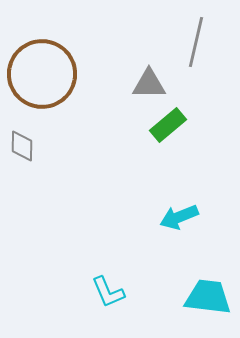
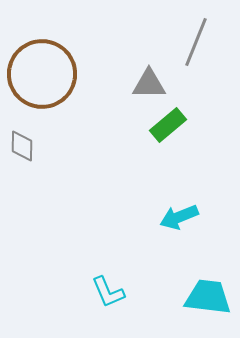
gray line: rotated 9 degrees clockwise
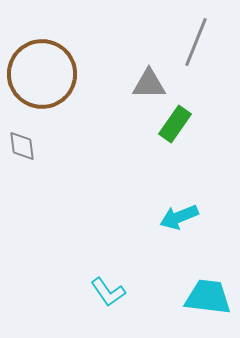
green rectangle: moved 7 px right, 1 px up; rotated 15 degrees counterclockwise
gray diamond: rotated 8 degrees counterclockwise
cyan L-shape: rotated 12 degrees counterclockwise
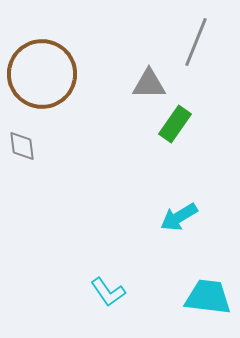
cyan arrow: rotated 9 degrees counterclockwise
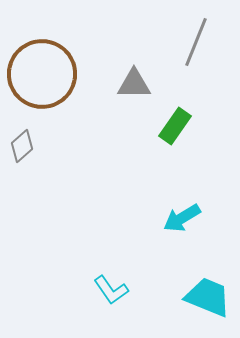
gray triangle: moved 15 px left
green rectangle: moved 2 px down
gray diamond: rotated 56 degrees clockwise
cyan arrow: moved 3 px right, 1 px down
cyan L-shape: moved 3 px right, 2 px up
cyan trapezoid: rotated 15 degrees clockwise
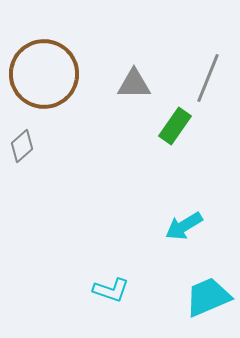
gray line: moved 12 px right, 36 px down
brown circle: moved 2 px right
cyan arrow: moved 2 px right, 8 px down
cyan L-shape: rotated 36 degrees counterclockwise
cyan trapezoid: rotated 45 degrees counterclockwise
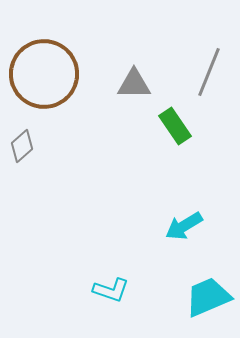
gray line: moved 1 px right, 6 px up
green rectangle: rotated 69 degrees counterclockwise
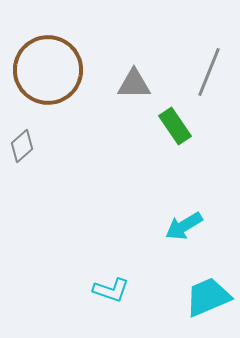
brown circle: moved 4 px right, 4 px up
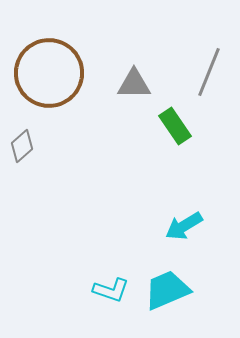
brown circle: moved 1 px right, 3 px down
cyan trapezoid: moved 41 px left, 7 px up
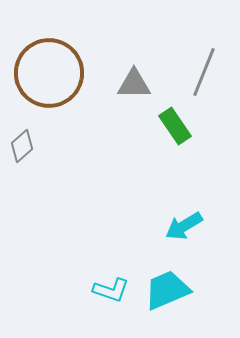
gray line: moved 5 px left
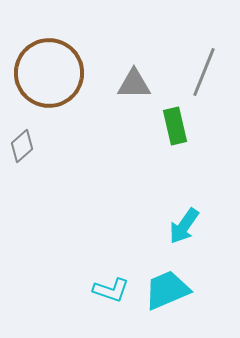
green rectangle: rotated 21 degrees clockwise
cyan arrow: rotated 24 degrees counterclockwise
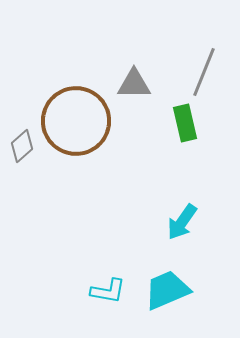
brown circle: moved 27 px right, 48 px down
green rectangle: moved 10 px right, 3 px up
cyan arrow: moved 2 px left, 4 px up
cyan L-shape: moved 3 px left, 1 px down; rotated 9 degrees counterclockwise
